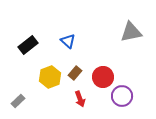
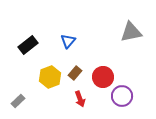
blue triangle: rotated 28 degrees clockwise
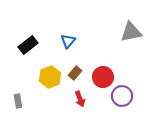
gray rectangle: rotated 56 degrees counterclockwise
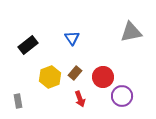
blue triangle: moved 4 px right, 3 px up; rotated 14 degrees counterclockwise
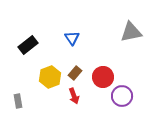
red arrow: moved 6 px left, 3 px up
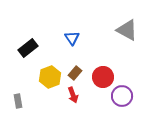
gray triangle: moved 4 px left, 2 px up; rotated 40 degrees clockwise
black rectangle: moved 3 px down
red arrow: moved 1 px left, 1 px up
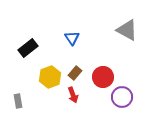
purple circle: moved 1 px down
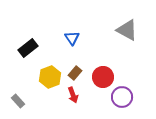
gray rectangle: rotated 32 degrees counterclockwise
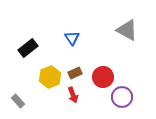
brown rectangle: rotated 24 degrees clockwise
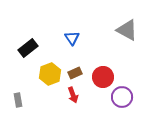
yellow hexagon: moved 3 px up
gray rectangle: moved 1 px up; rotated 32 degrees clockwise
